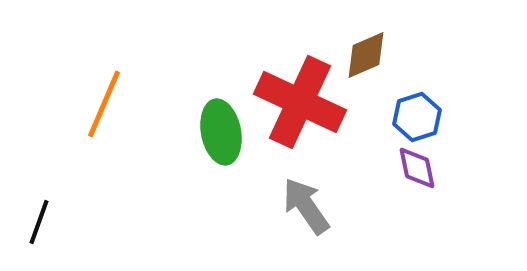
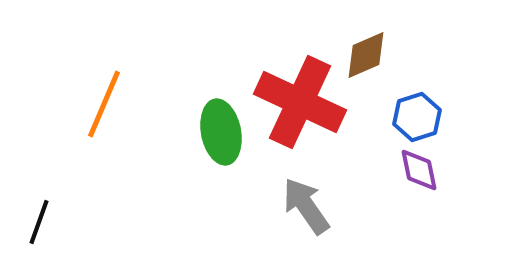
purple diamond: moved 2 px right, 2 px down
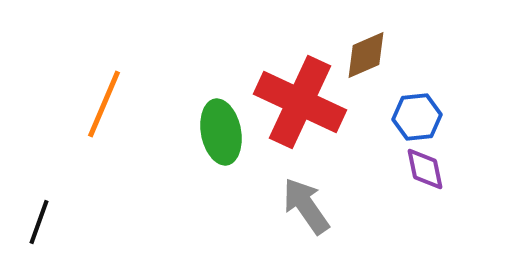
blue hexagon: rotated 12 degrees clockwise
purple diamond: moved 6 px right, 1 px up
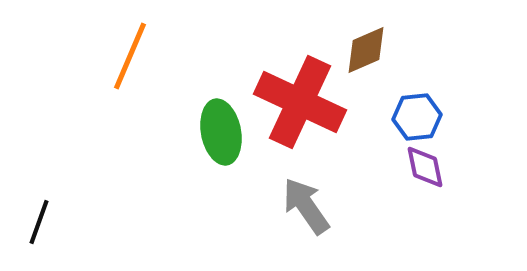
brown diamond: moved 5 px up
orange line: moved 26 px right, 48 px up
purple diamond: moved 2 px up
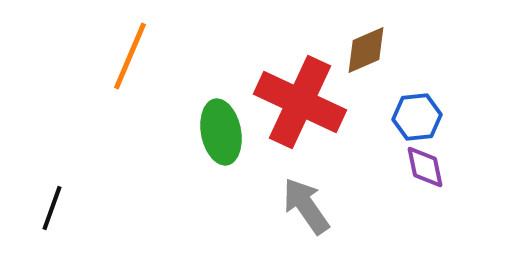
black line: moved 13 px right, 14 px up
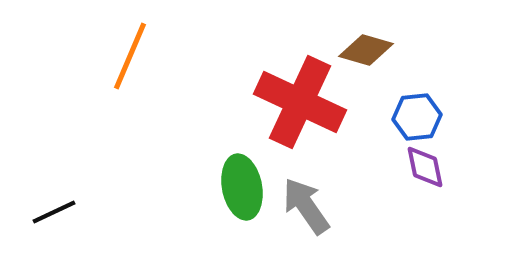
brown diamond: rotated 40 degrees clockwise
green ellipse: moved 21 px right, 55 px down
black line: moved 2 px right, 4 px down; rotated 45 degrees clockwise
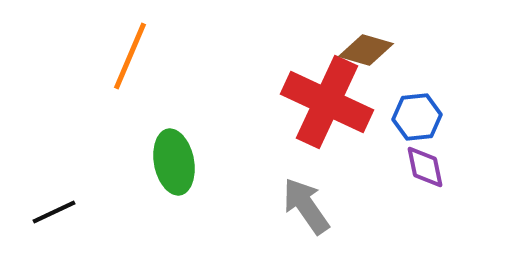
red cross: moved 27 px right
green ellipse: moved 68 px left, 25 px up
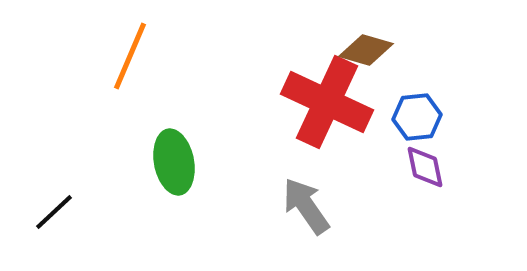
black line: rotated 18 degrees counterclockwise
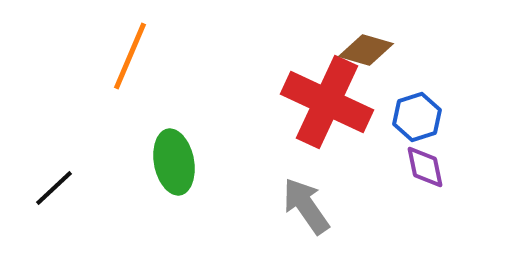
blue hexagon: rotated 12 degrees counterclockwise
black line: moved 24 px up
